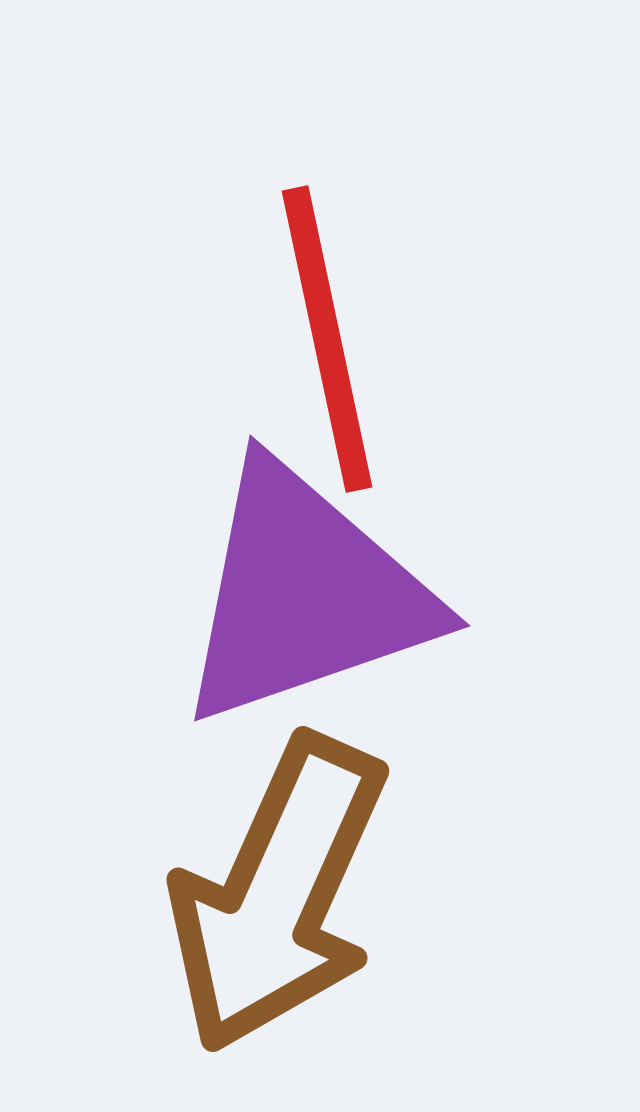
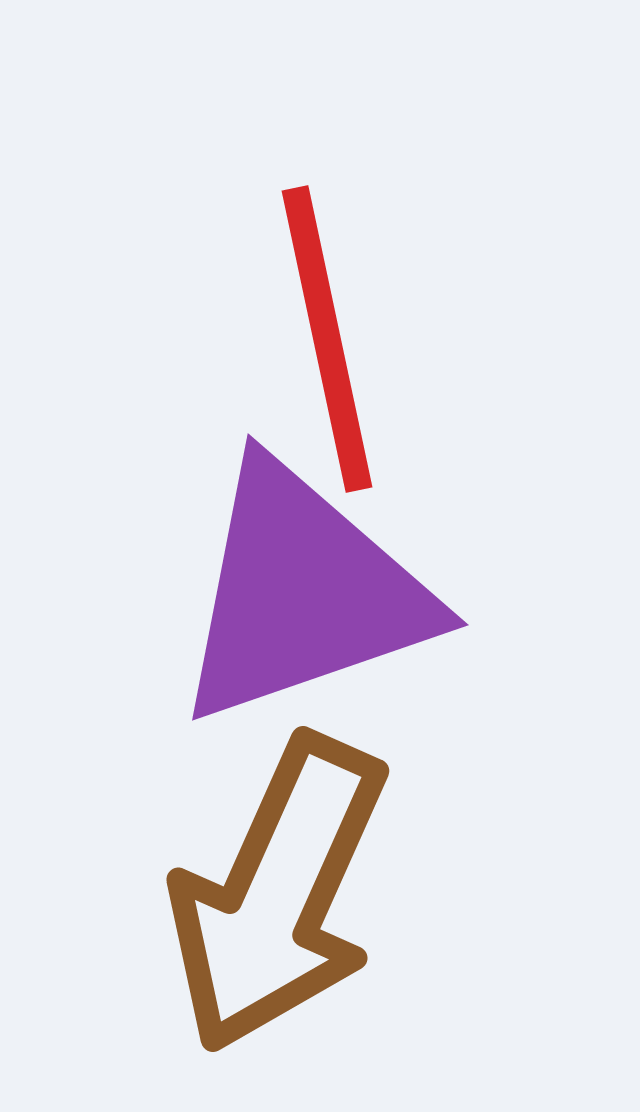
purple triangle: moved 2 px left, 1 px up
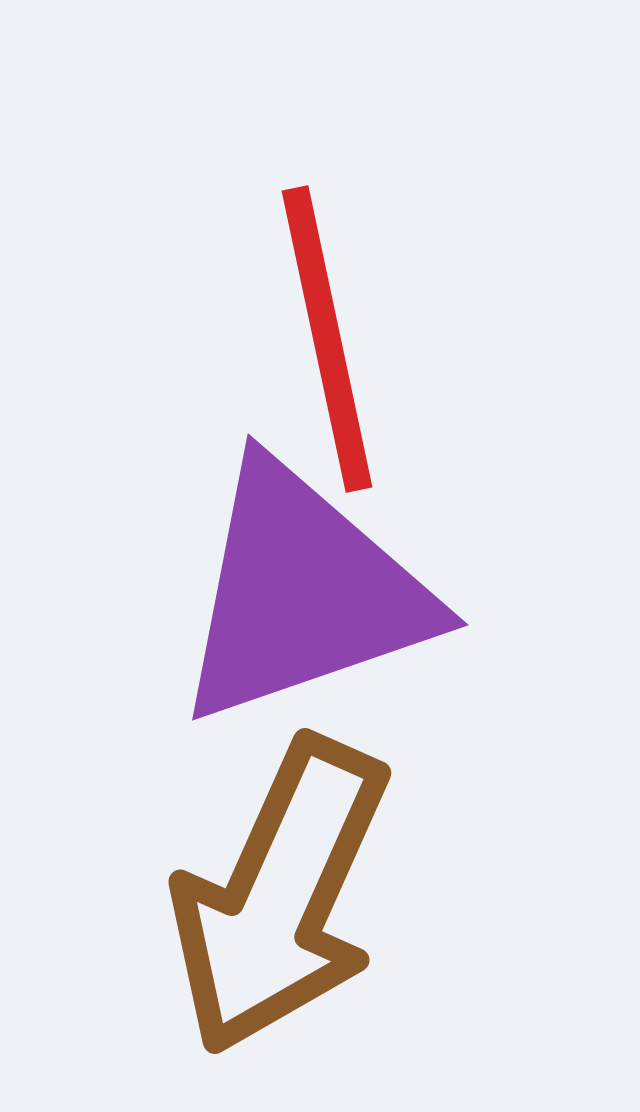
brown arrow: moved 2 px right, 2 px down
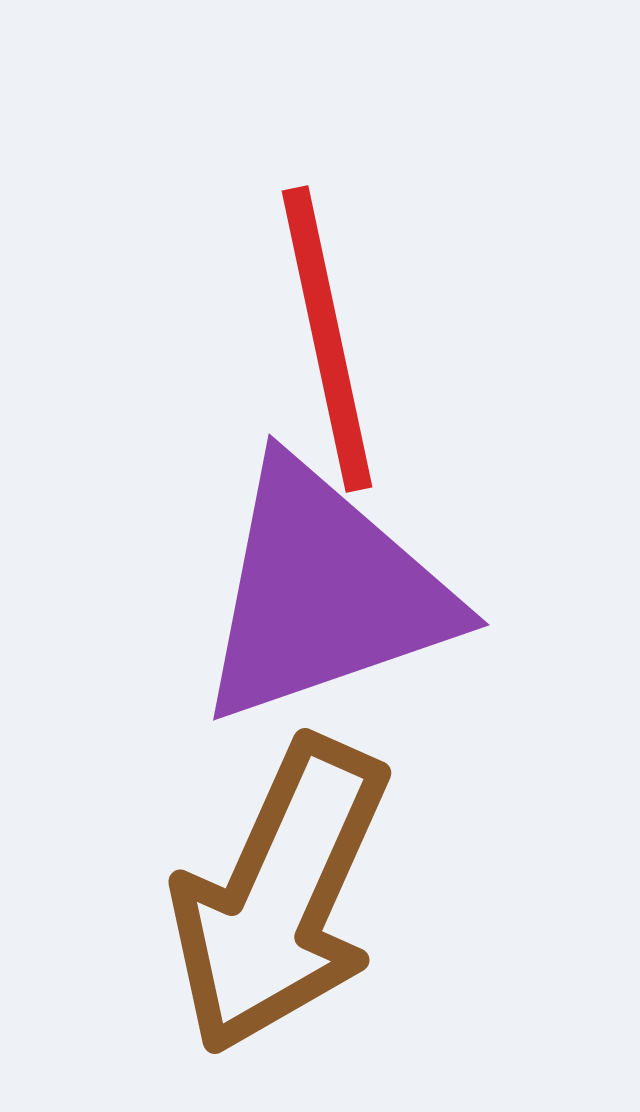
purple triangle: moved 21 px right
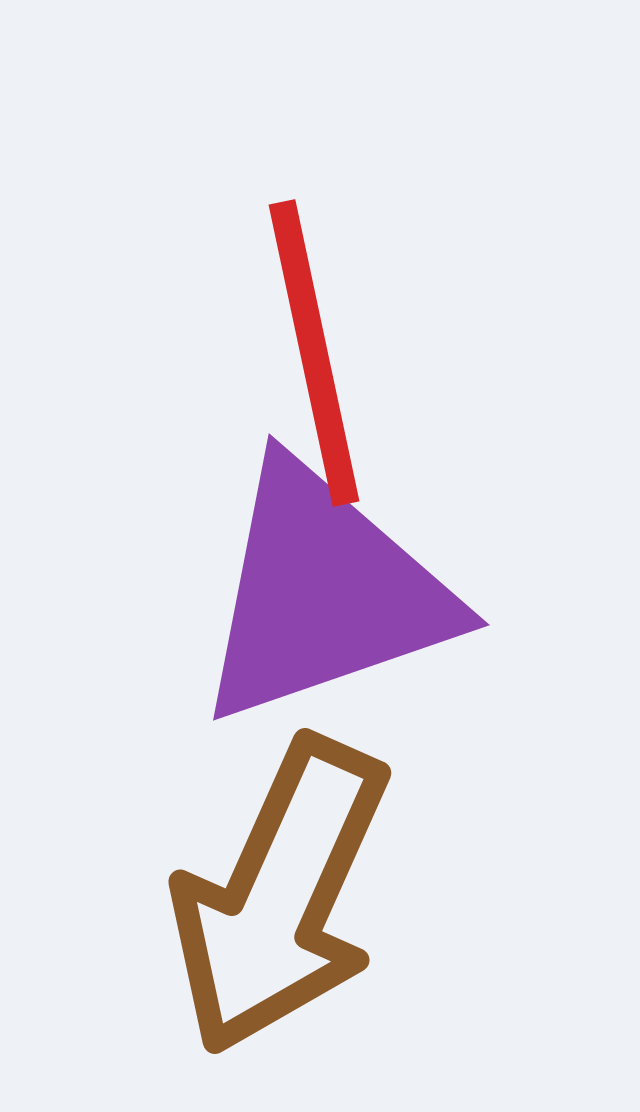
red line: moved 13 px left, 14 px down
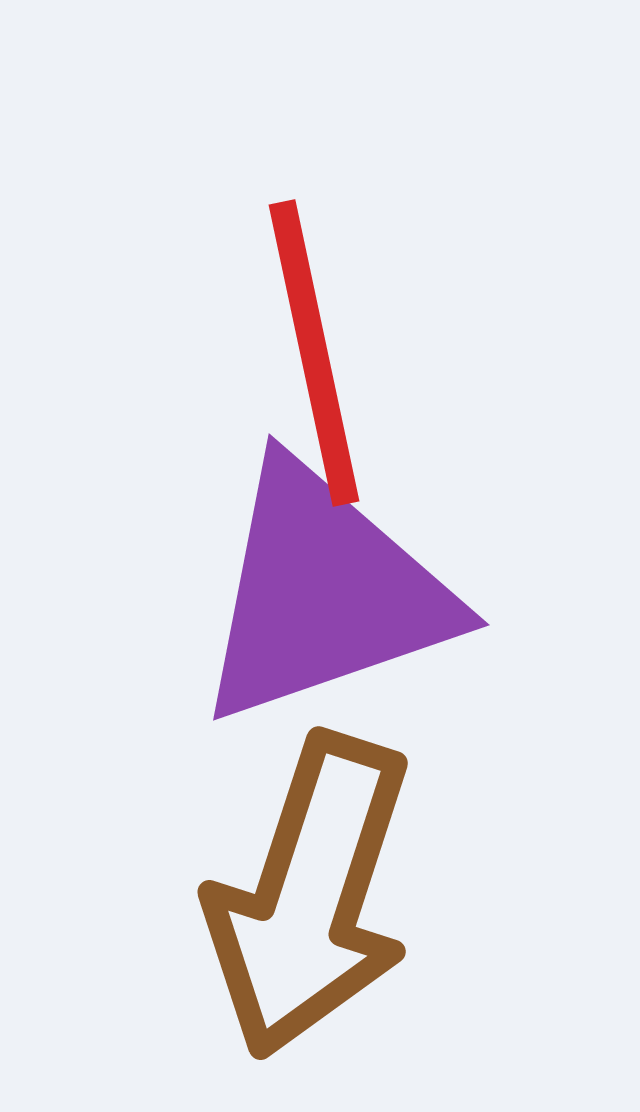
brown arrow: moved 30 px right; rotated 6 degrees counterclockwise
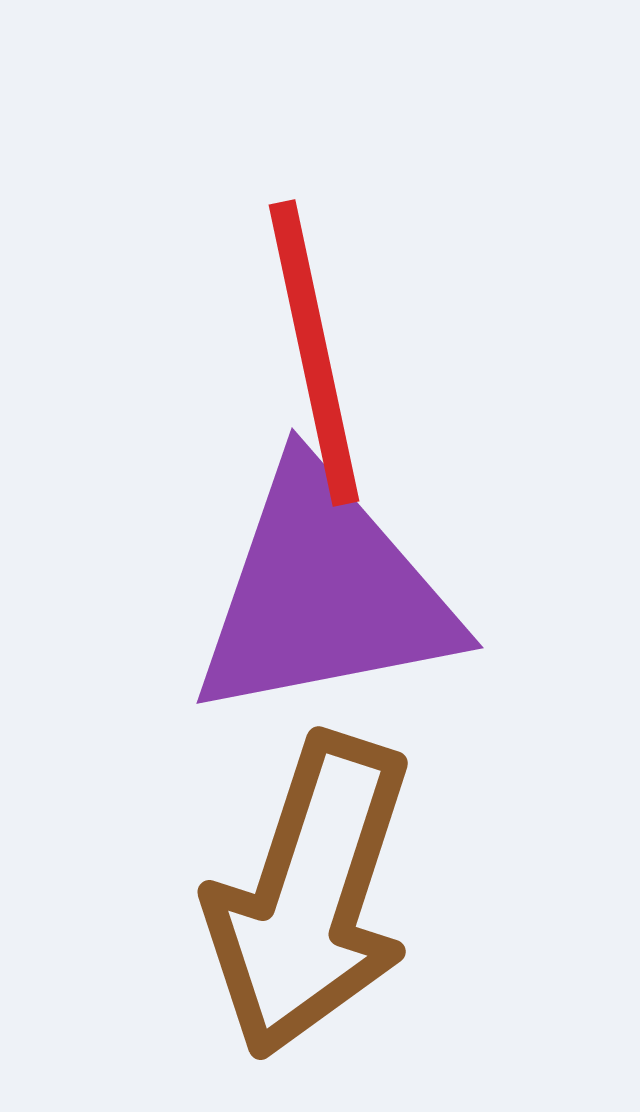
purple triangle: rotated 8 degrees clockwise
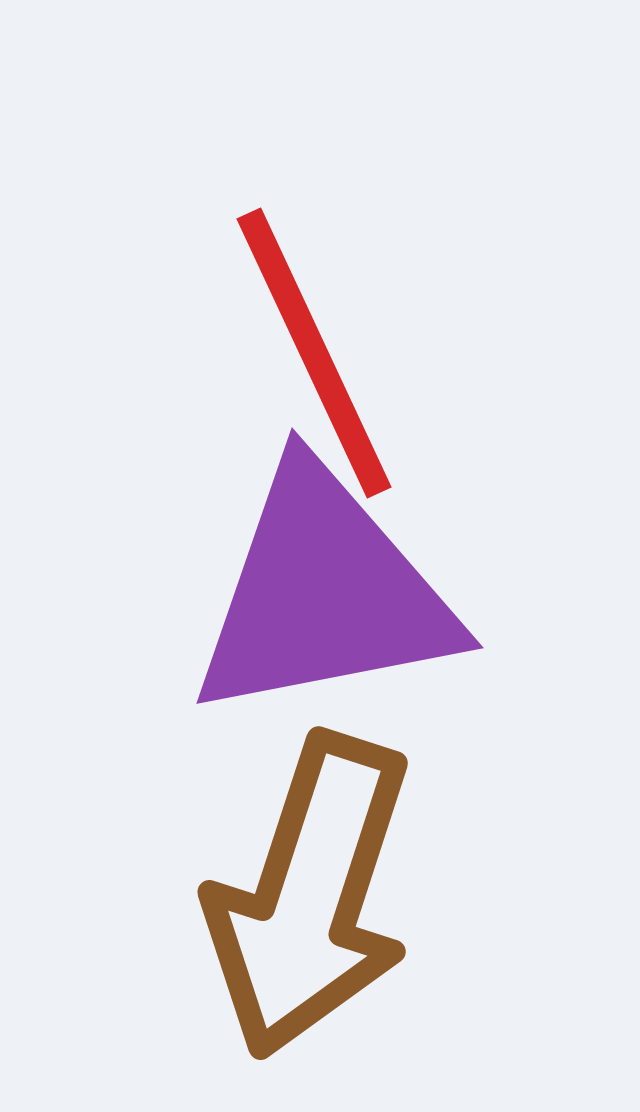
red line: rotated 13 degrees counterclockwise
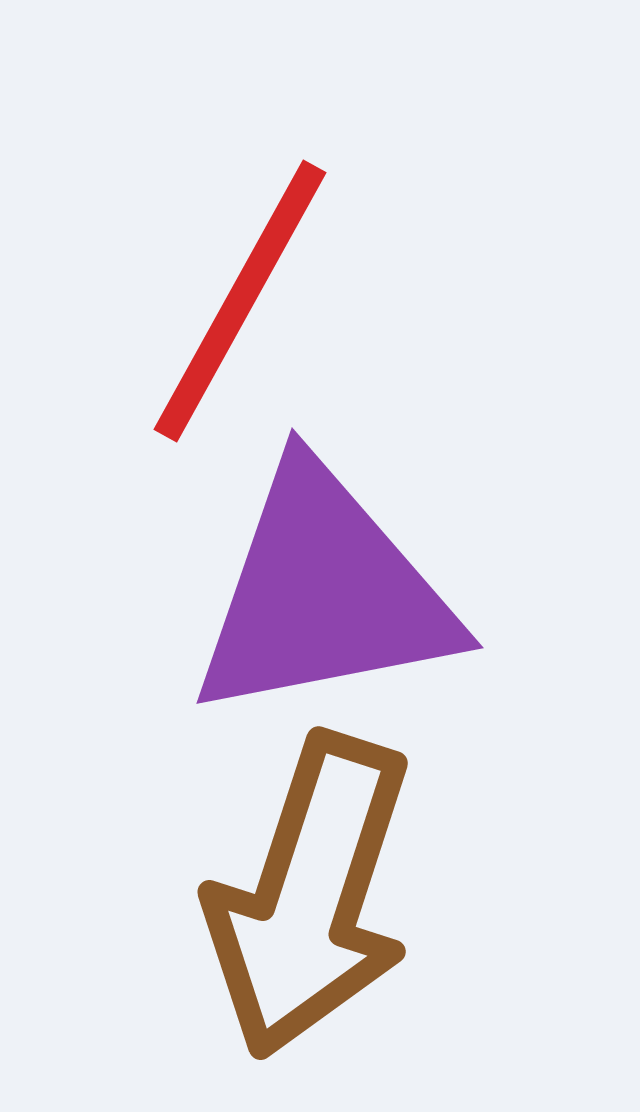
red line: moved 74 px left, 52 px up; rotated 54 degrees clockwise
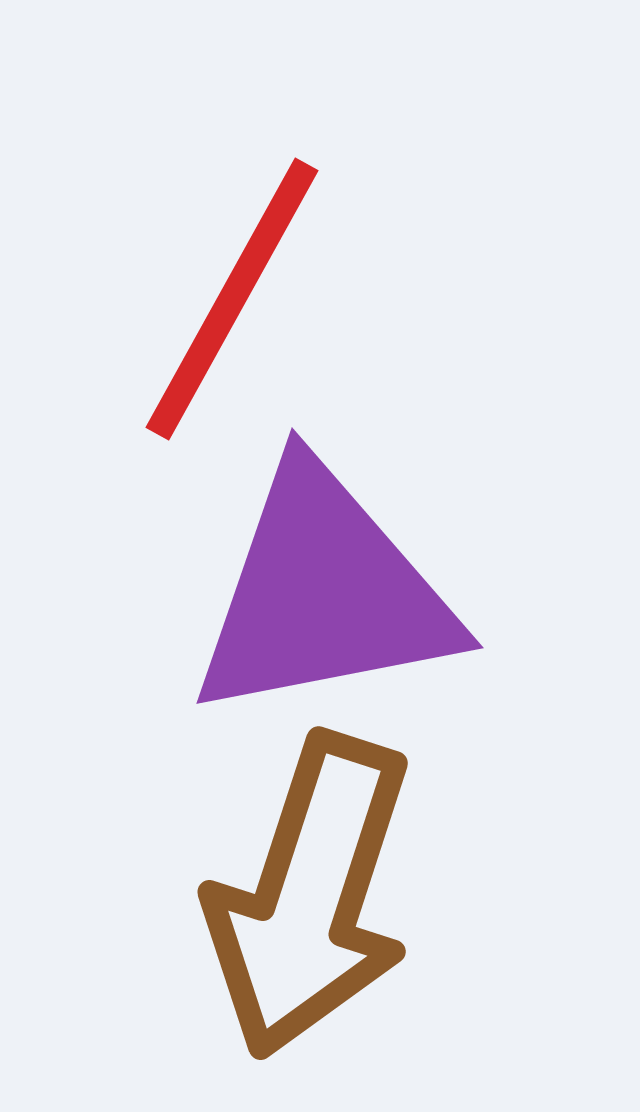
red line: moved 8 px left, 2 px up
